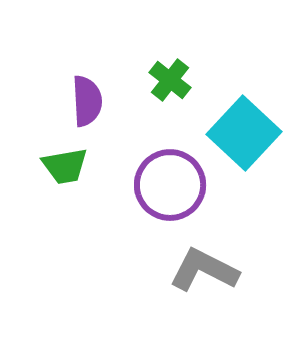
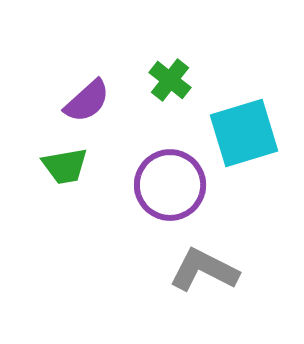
purple semicircle: rotated 51 degrees clockwise
cyan square: rotated 30 degrees clockwise
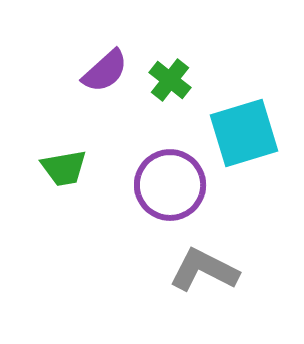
purple semicircle: moved 18 px right, 30 px up
green trapezoid: moved 1 px left, 2 px down
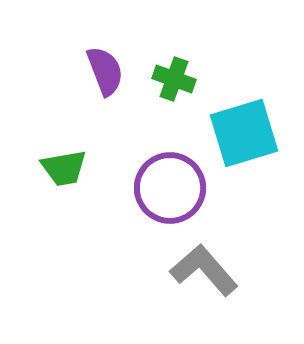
purple semicircle: rotated 69 degrees counterclockwise
green cross: moved 4 px right, 1 px up; rotated 18 degrees counterclockwise
purple circle: moved 3 px down
gray L-shape: rotated 22 degrees clockwise
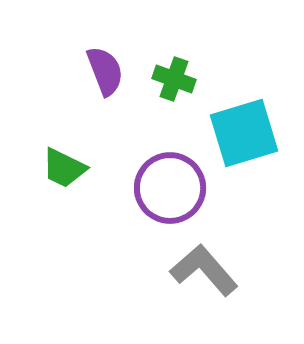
green trapezoid: rotated 36 degrees clockwise
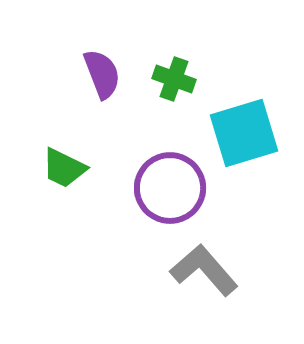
purple semicircle: moved 3 px left, 3 px down
